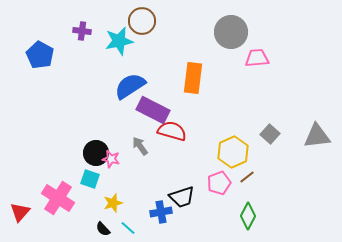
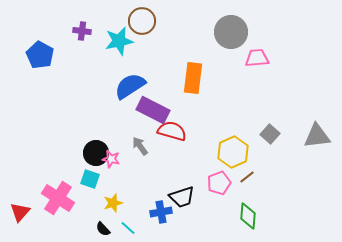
green diamond: rotated 24 degrees counterclockwise
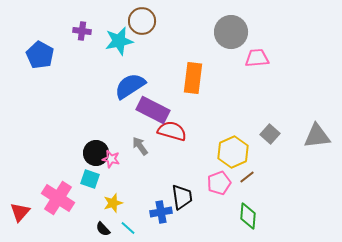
black trapezoid: rotated 80 degrees counterclockwise
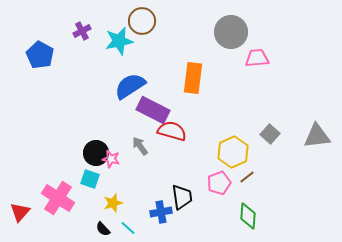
purple cross: rotated 36 degrees counterclockwise
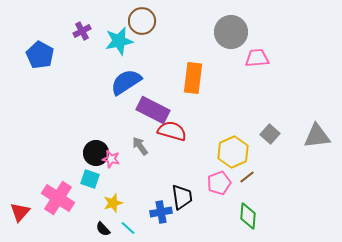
blue semicircle: moved 4 px left, 4 px up
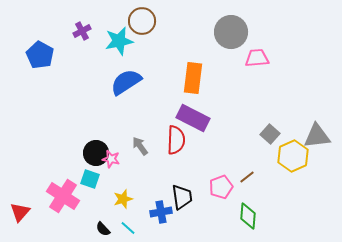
purple rectangle: moved 40 px right, 8 px down
red semicircle: moved 4 px right, 9 px down; rotated 76 degrees clockwise
yellow hexagon: moved 60 px right, 4 px down
pink pentagon: moved 2 px right, 4 px down
pink cross: moved 5 px right, 2 px up
yellow star: moved 10 px right, 4 px up
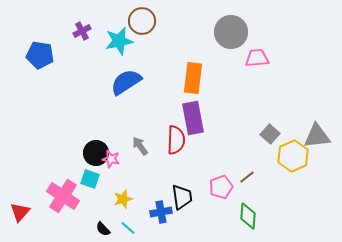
blue pentagon: rotated 20 degrees counterclockwise
purple rectangle: rotated 52 degrees clockwise
